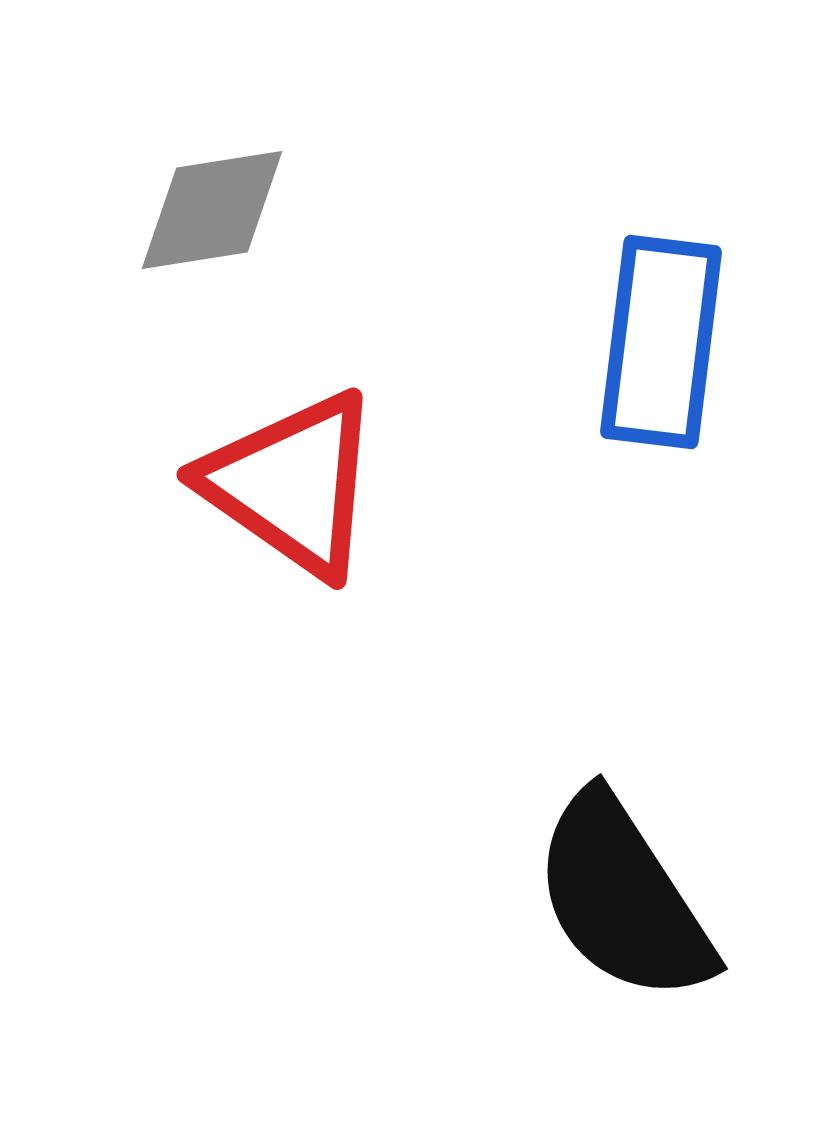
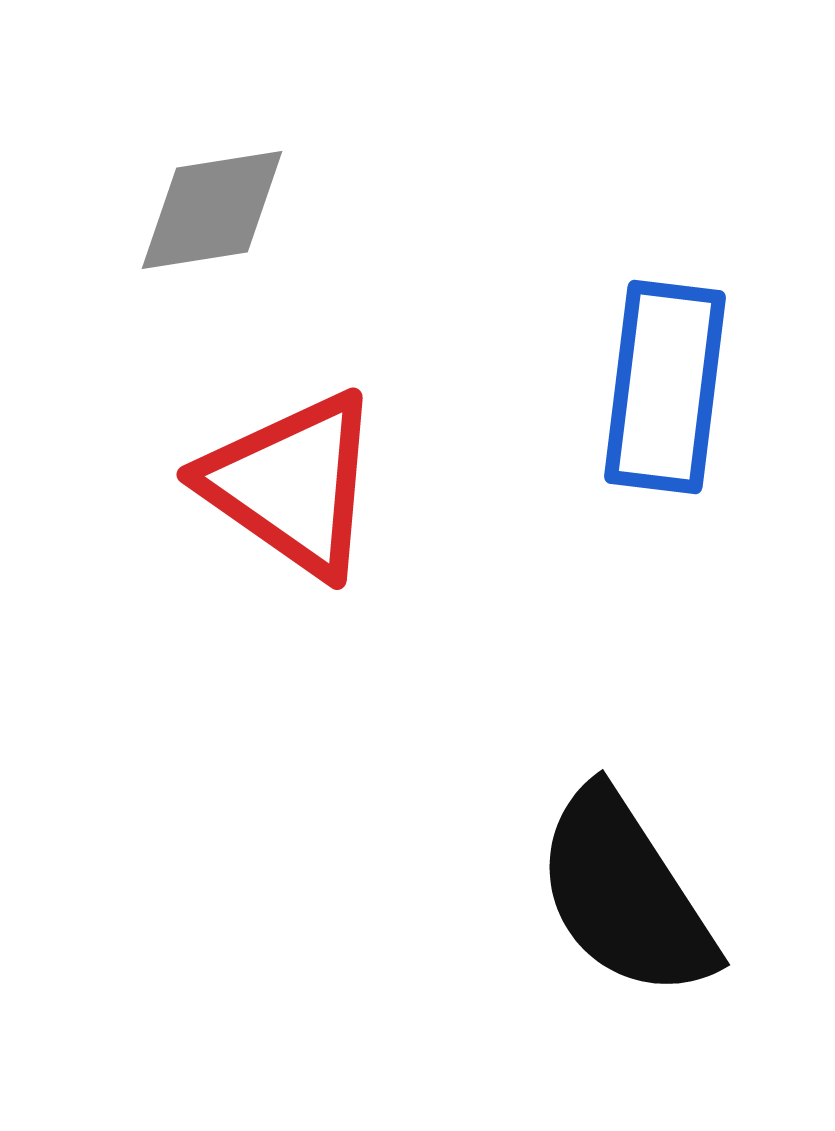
blue rectangle: moved 4 px right, 45 px down
black semicircle: moved 2 px right, 4 px up
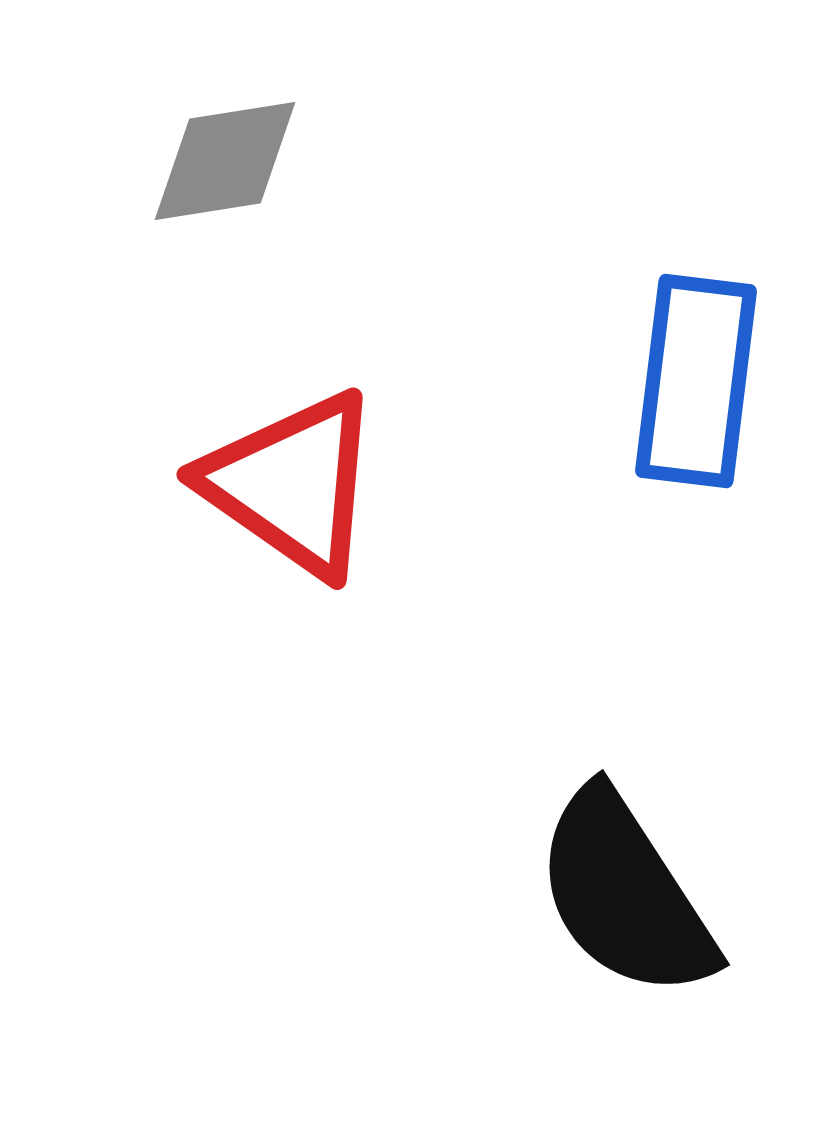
gray diamond: moved 13 px right, 49 px up
blue rectangle: moved 31 px right, 6 px up
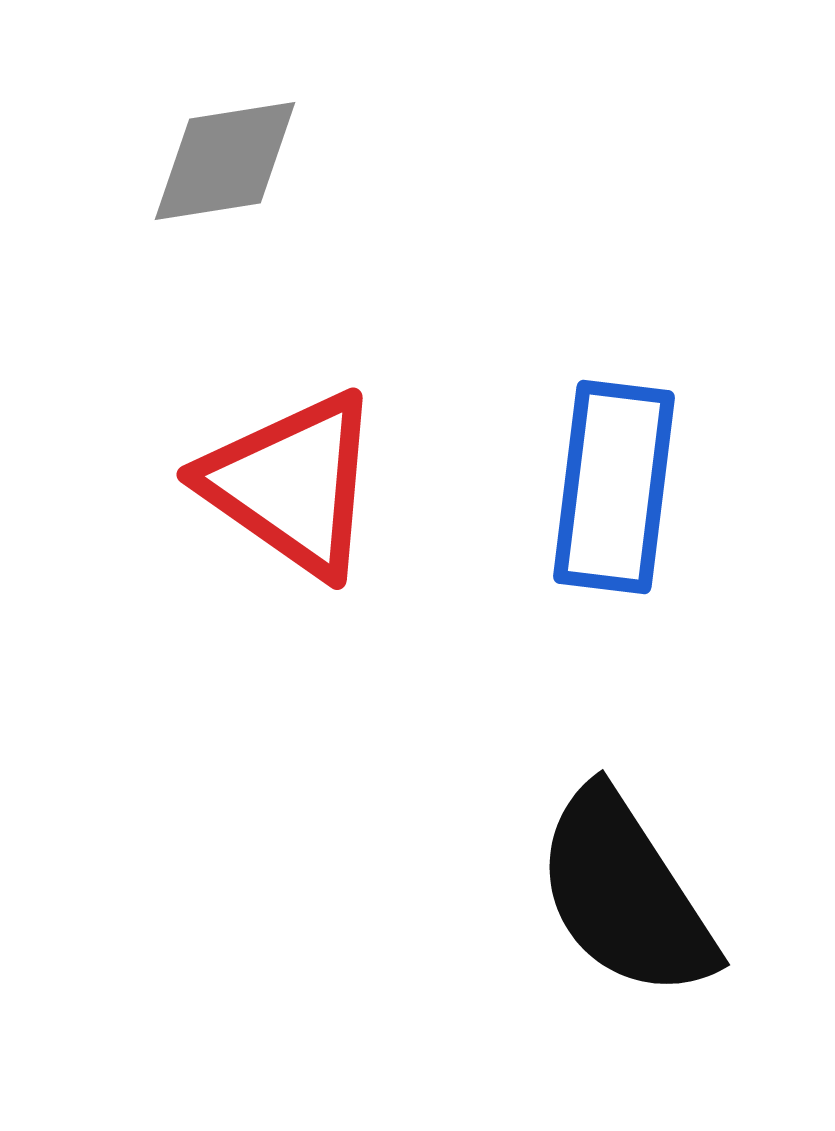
blue rectangle: moved 82 px left, 106 px down
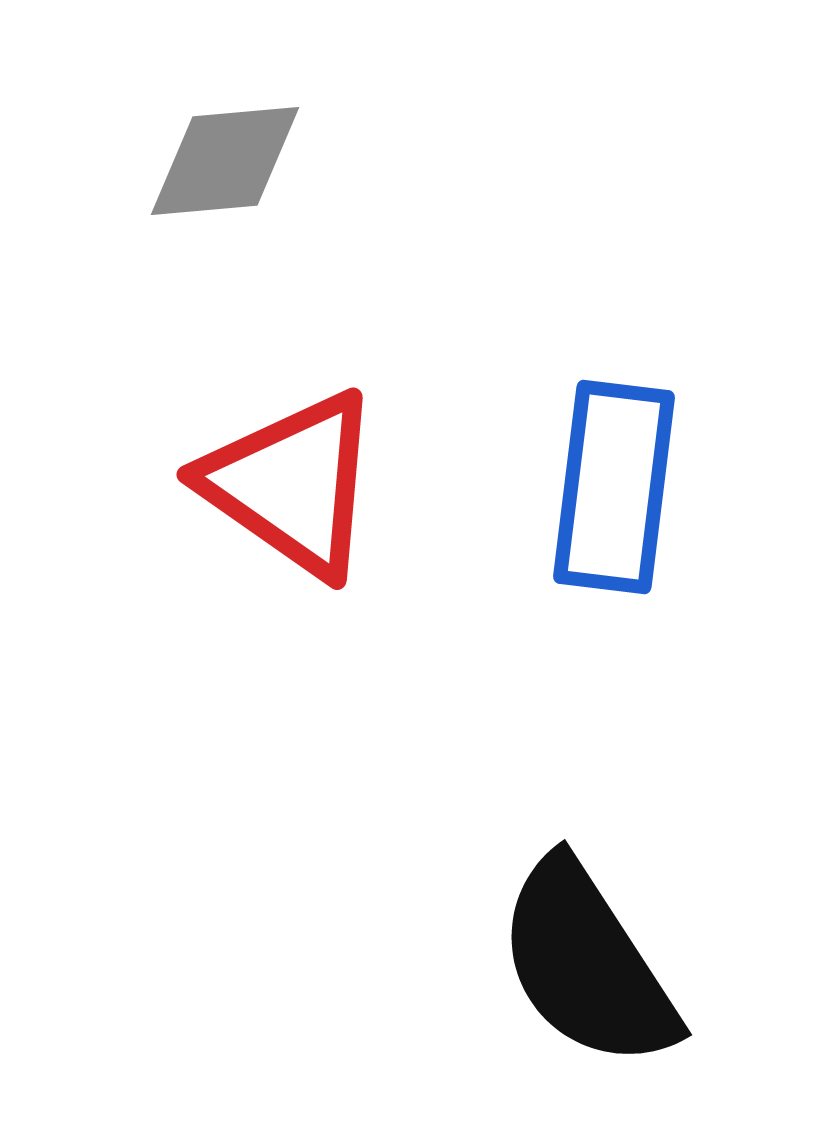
gray diamond: rotated 4 degrees clockwise
black semicircle: moved 38 px left, 70 px down
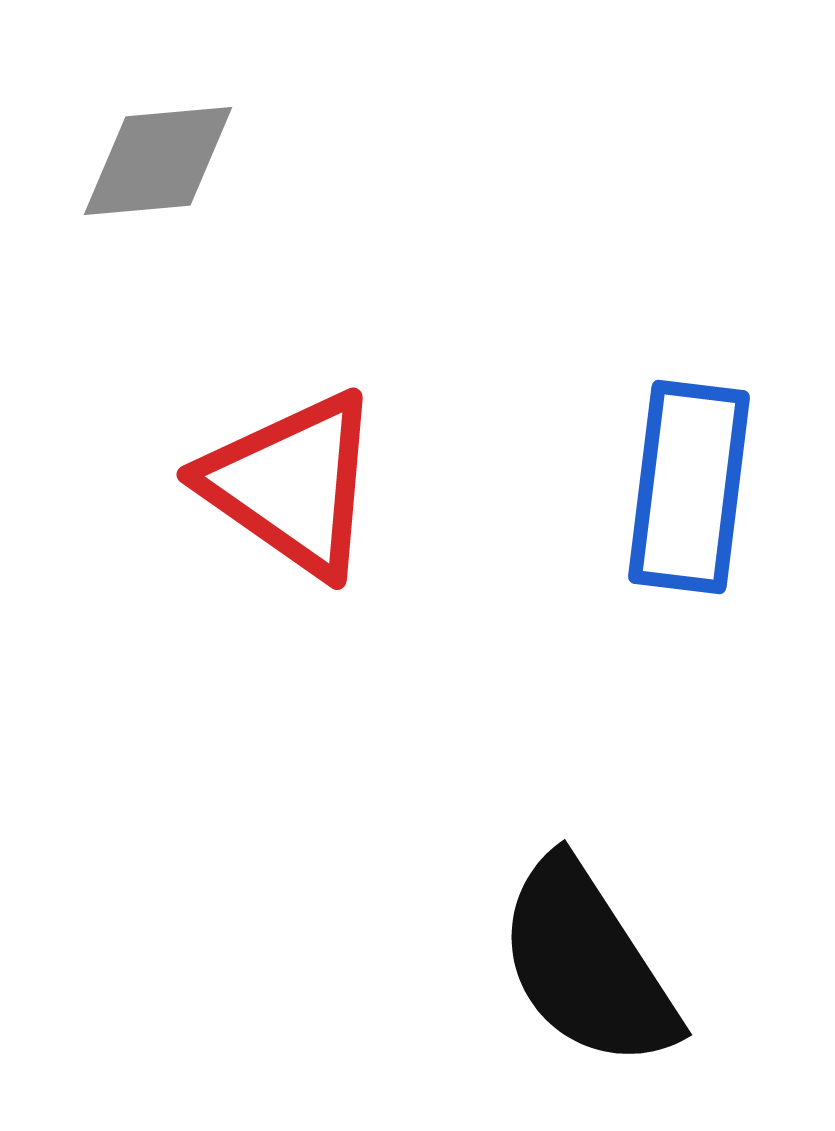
gray diamond: moved 67 px left
blue rectangle: moved 75 px right
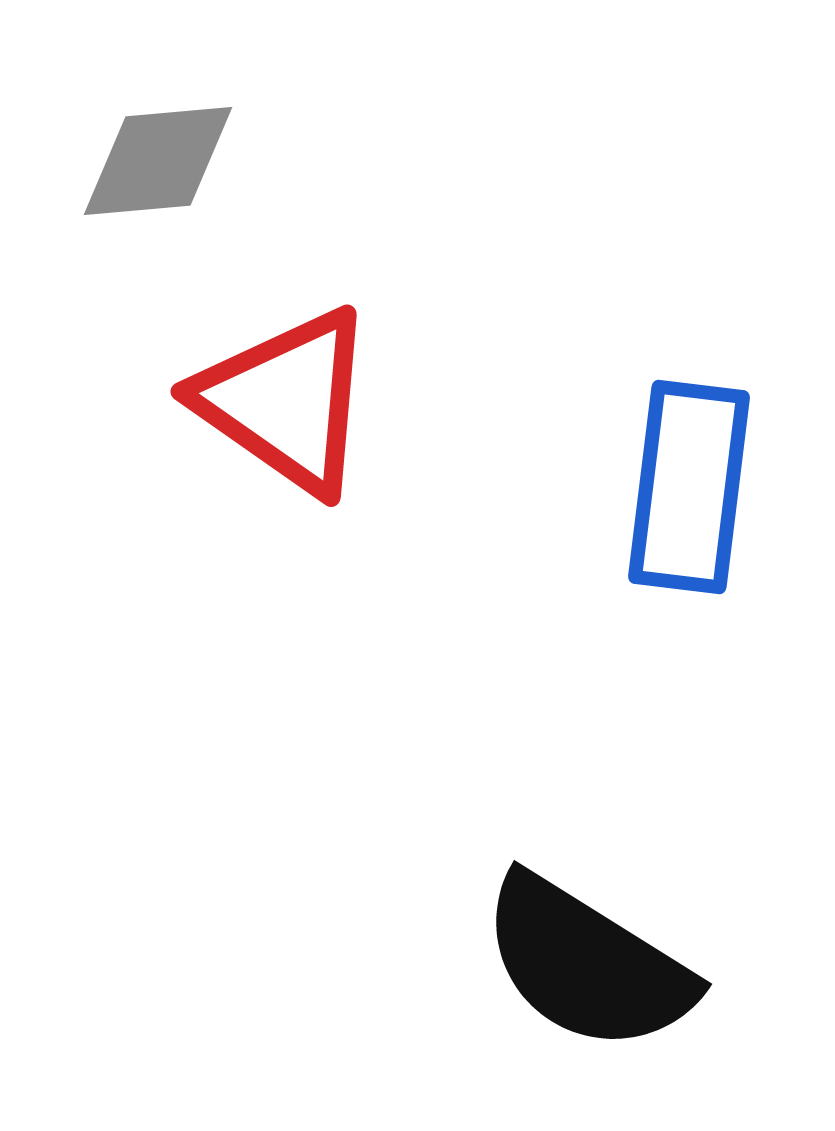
red triangle: moved 6 px left, 83 px up
black semicircle: rotated 25 degrees counterclockwise
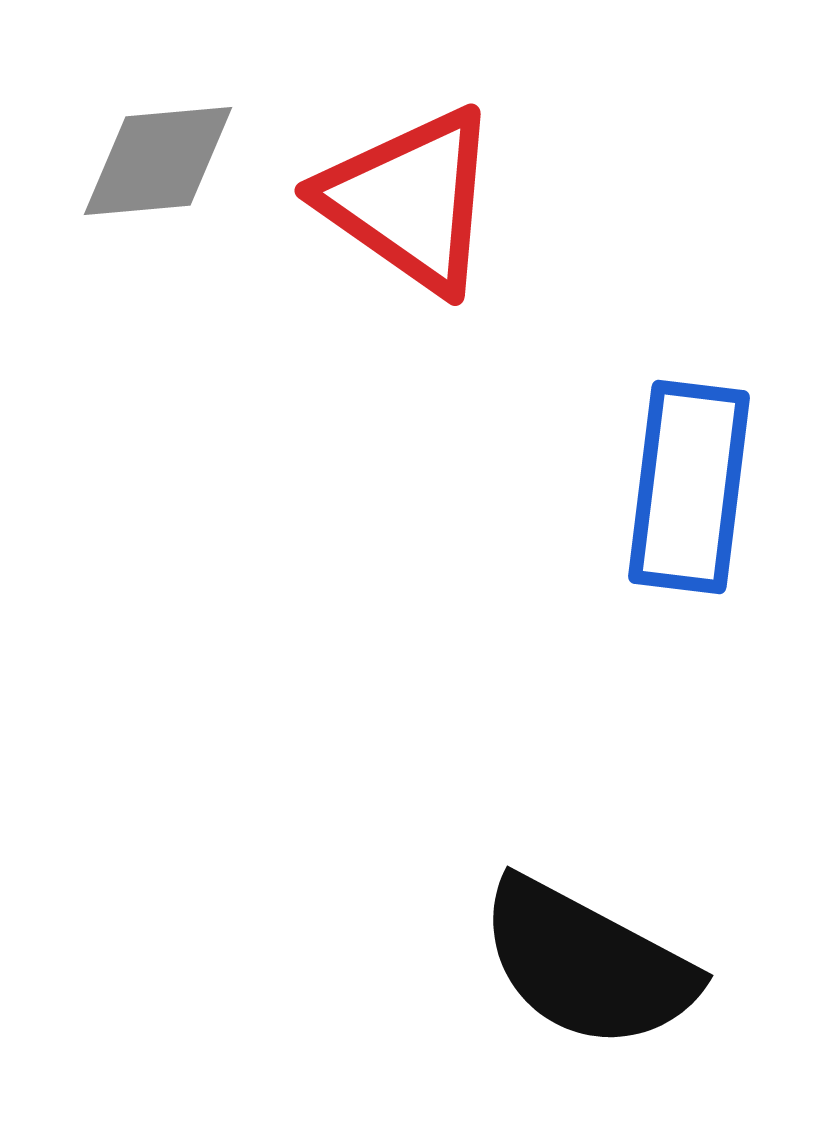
red triangle: moved 124 px right, 201 px up
black semicircle: rotated 4 degrees counterclockwise
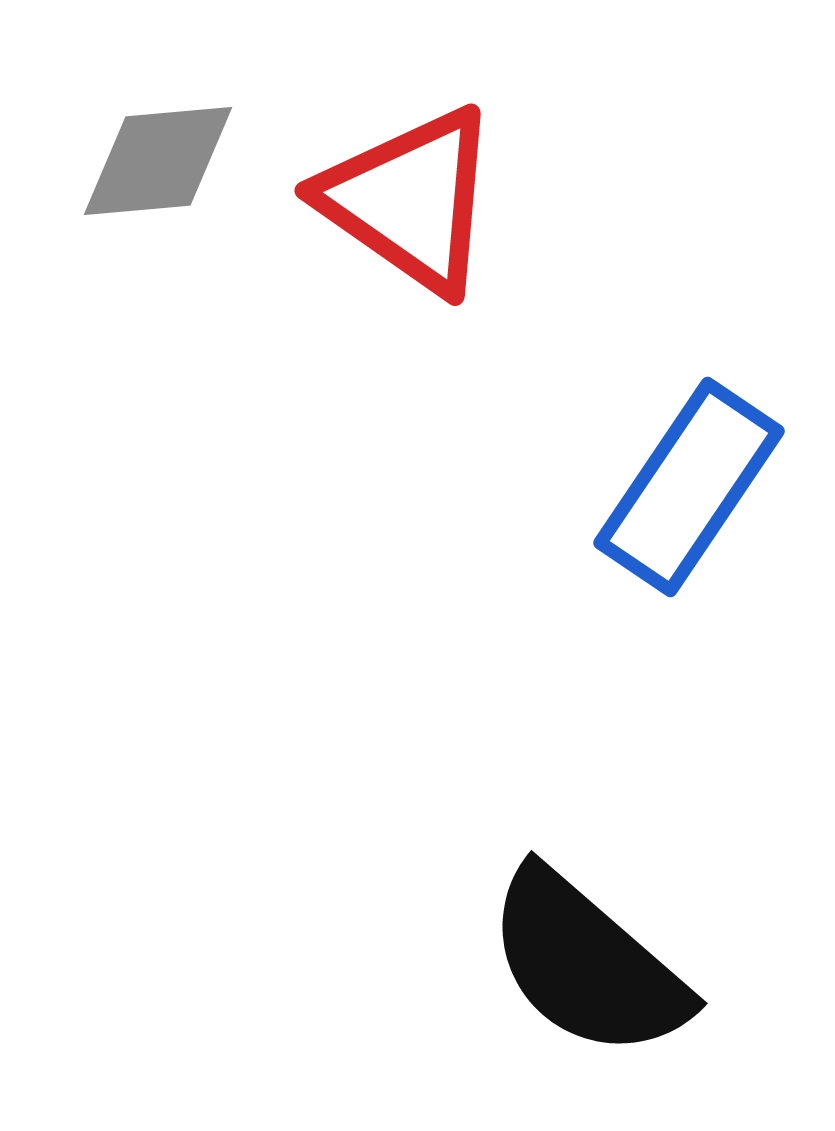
blue rectangle: rotated 27 degrees clockwise
black semicircle: rotated 13 degrees clockwise
